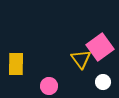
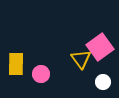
pink circle: moved 8 px left, 12 px up
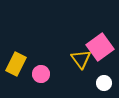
yellow rectangle: rotated 25 degrees clockwise
white circle: moved 1 px right, 1 px down
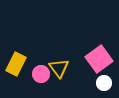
pink square: moved 1 px left, 12 px down
yellow triangle: moved 22 px left, 9 px down
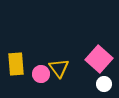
pink square: rotated 12 degrees counterclockwise
yellow rectangle: rotated 30 degrees counterclockwise
white circle: moved 1 px down
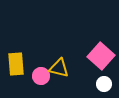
pink square: moved 2 px right, 3 px up
yellow triangle: rotated 40 degrees counterclockwise
pink circle: moved 2 px down
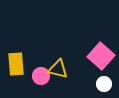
yellow triangle: moved 1 px left, 1 px down
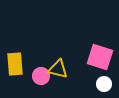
pink square: moved 1 px left, 1 px down; rotated 24 degrees counterclockwise
yellow rectangle: moved 1 px left
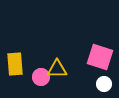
yellow triangle: moved 1 px left; rotated 15 degrees counterclockwise
pink circle: moved 1 px down
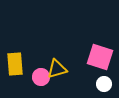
yellow triangle: rotated 15 degrees counterclockwise
